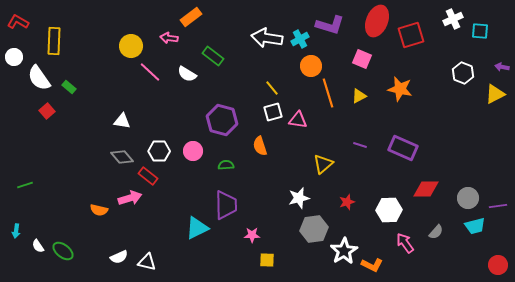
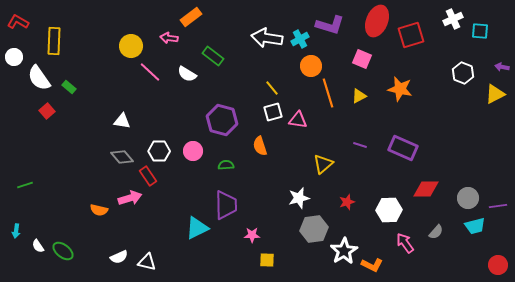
red rectangle at (148, 176): rotated 18 degrees clockwise
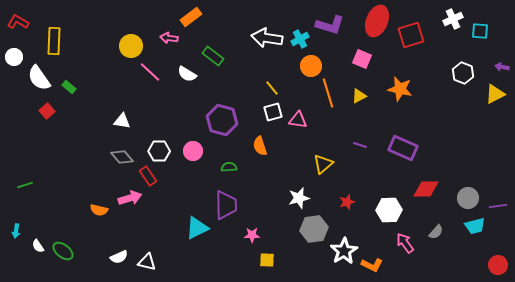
green semicircle at (226, 165): moved 3 px right, 2 px down
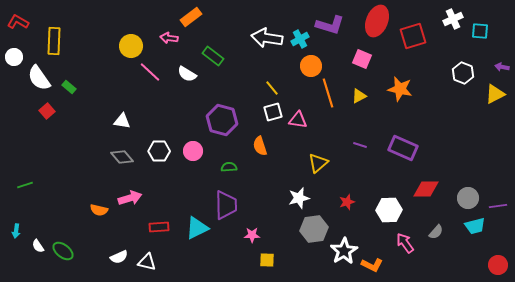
red square at (411, 35): moved 2 px right, 1 px down
yellow triangle at (323, 164): moved 5 px left, 1 px up
red rectangle at (148, 176): moved 11 px right, 51 px down; rotated 60 degrees counterclockwise
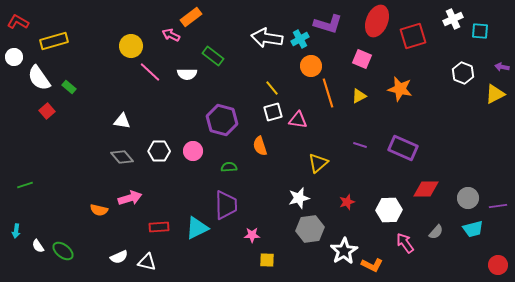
purple L-shape at (330, 25): moved 2 px left, 1 px up
pink arrow at (169, 38): moved 2 px right, 3 px up; rotated 18 degrees clockwise
yellow rectangle at (54, 41): rotated 72 degrees clockwise
white semicircle at (187, 74): rotated 30 degrees counterclockwise
cyan trapezoid at (475, 226): moved 2 px left, 3 px down
gray hexagon at (314, 229): moved 4 px left
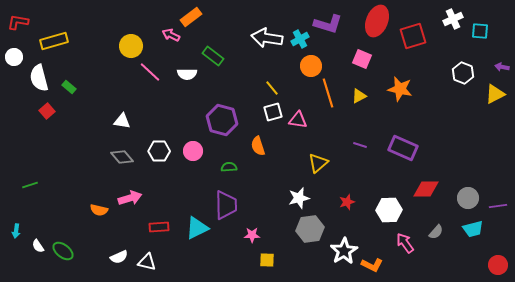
red L-shape at (18, 22): rotated 20 degrees counterclockwise
white semicircle at (39, 78): rotated 20 degrees clockwise
orange semicircle at (260, 146): moved 2 px left
green line at (25, 185): moved 5 px right
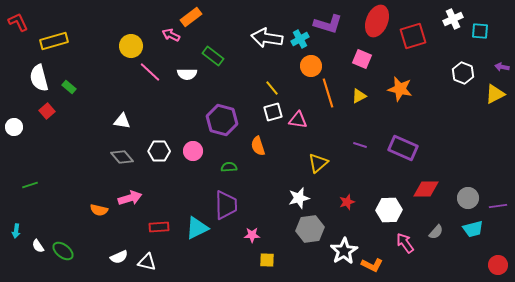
red L-shape at (18, 22): rotated 55 degrees clockwise
white circle at (14, 57): moved 70 px down
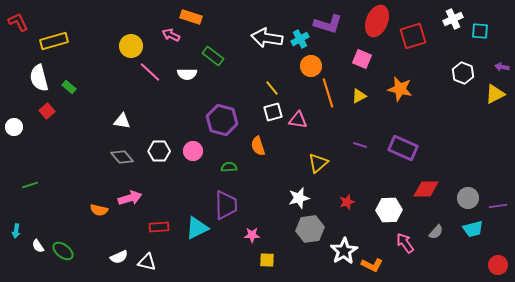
orange rectangle at (191, 17): rotated 55 degrees clockwise
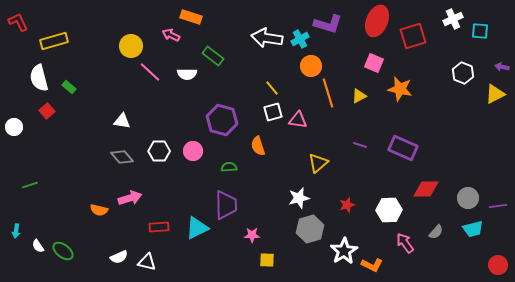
pink square at (362, 59): moved 12 px right, 4 px down
red star at (347, 202): moved 3 px down
gray hexagon at (310, 229): rotated 8 degrees counterclockwise
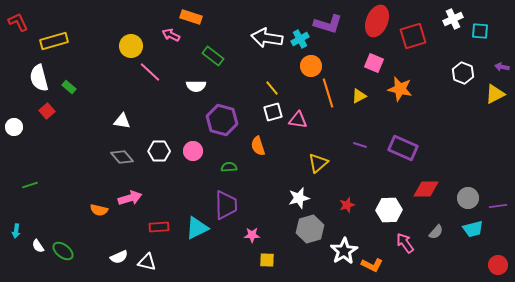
white semicircle at (187, 74): moved 9 px right, 12 px down
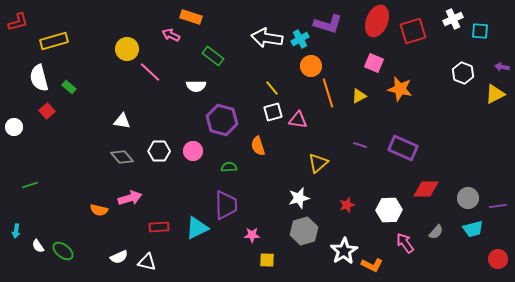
red L-shape at (18, 22): rotated 100 degrees clockwise
red square at (413, 36): moved 5 px up
yellow circle at (131, 46): moved 4 px left, 3 px down
gray hexagon at (310, 229): moved 6 px left, 2 px down
red circle at (498, 265): moved 6 px up
